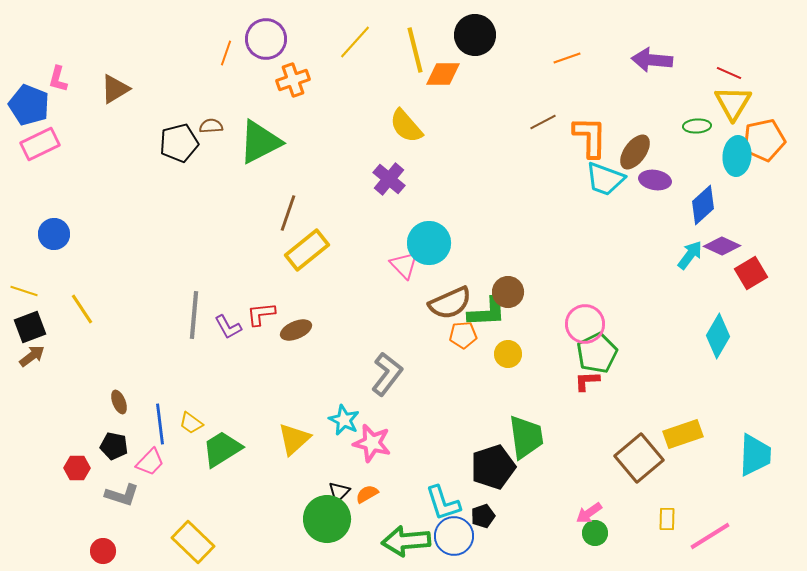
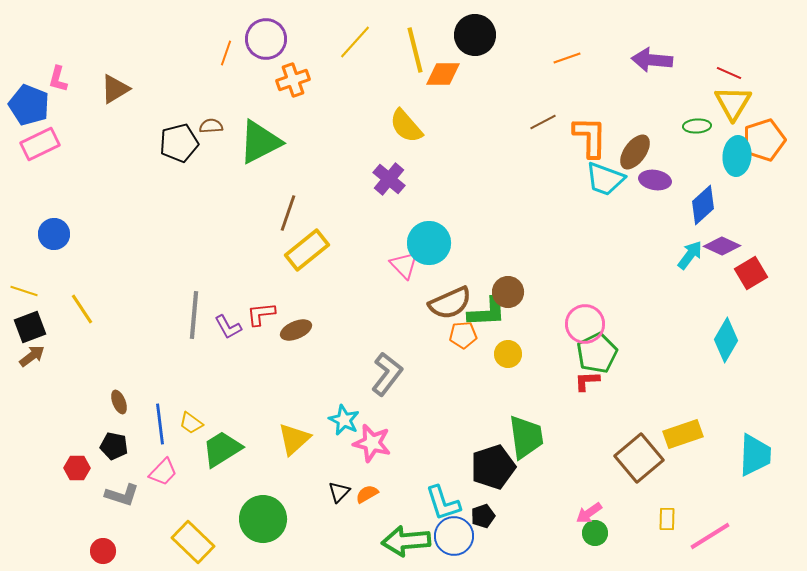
orange pentagon at (764, 140): rotated 6 degrees counterclockwise
cyan diamond at (718, 336): moved 8 px right, 4 px down
pink trapezoid at (150, 462): moved 13 px right, 10 px down
green circle at (327, 519): moved 64 px left
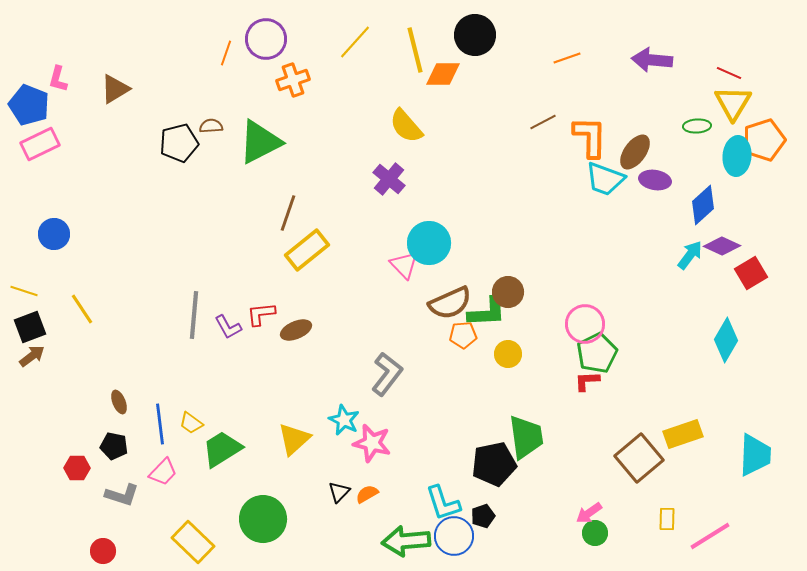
black pentagon at (493, 467): moved 1 px right, 3 px up; rotated 6 degrees clockwise
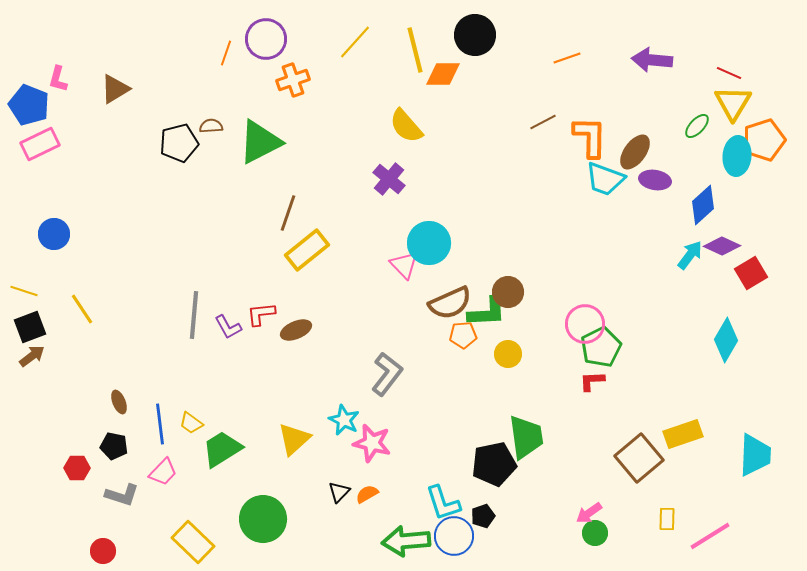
green ellipse at (697, 126): rotated 44 degrees counterclockwise
green pentagon at (597, 353): moved 4 px right, 6 px up
red L-shape at (587, 381): moved 5 px right
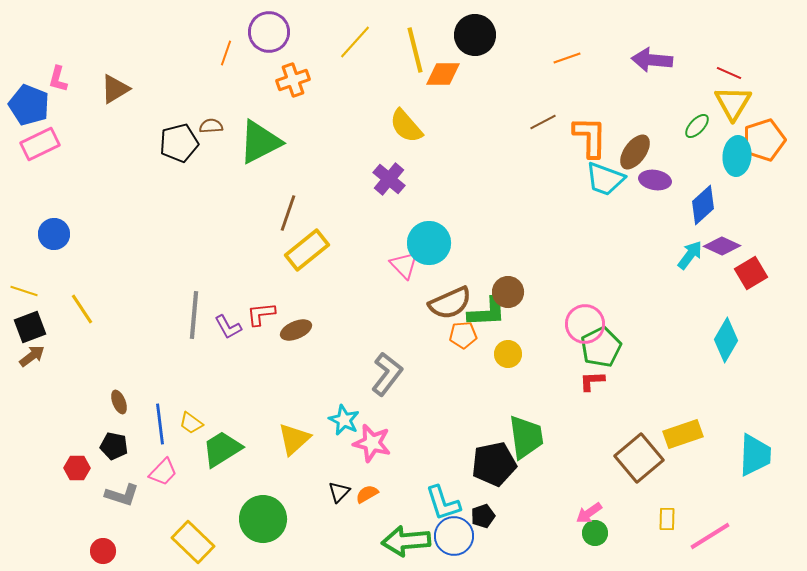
purple circle at (266, 39): moved 3 px right, 7 px up
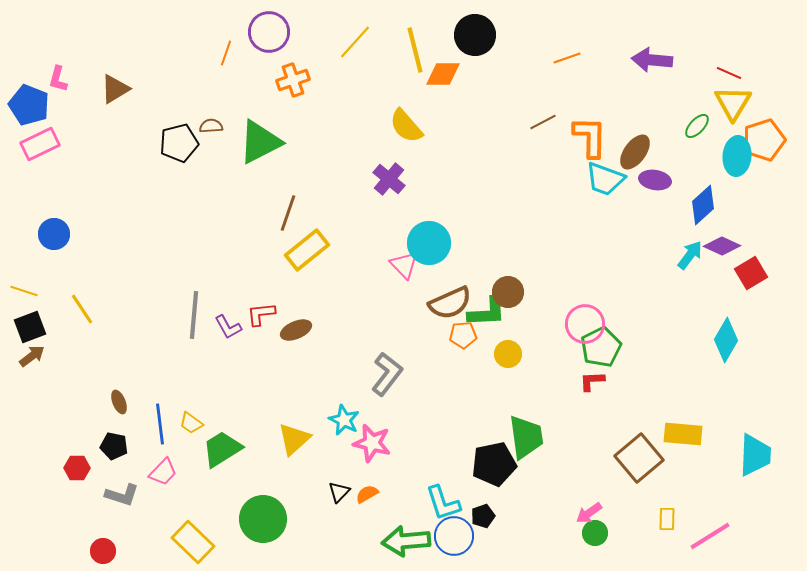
yellow rectangle at (683, 434): rotated 24 degrees clockwise
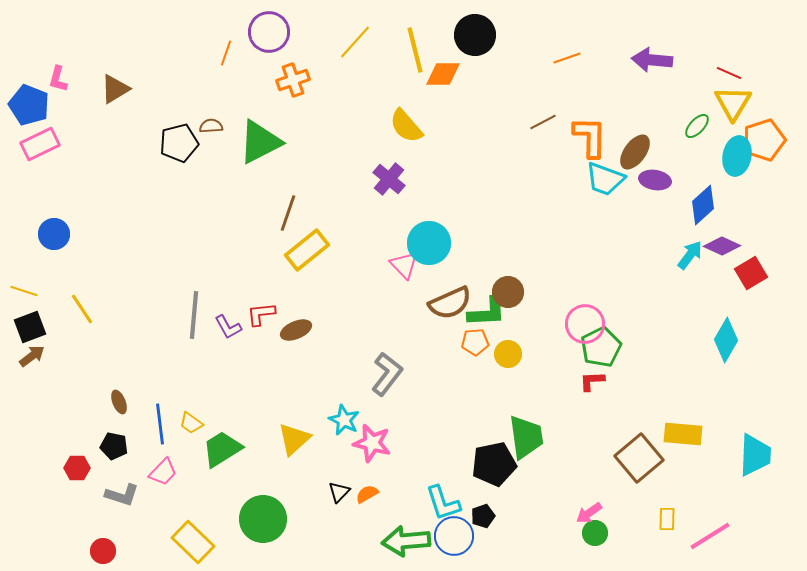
cyan ellipse at (737, 156): rotated 6 degrees clockwise
orange pentagon at (463, 335): moved 12 px right, 7 px down
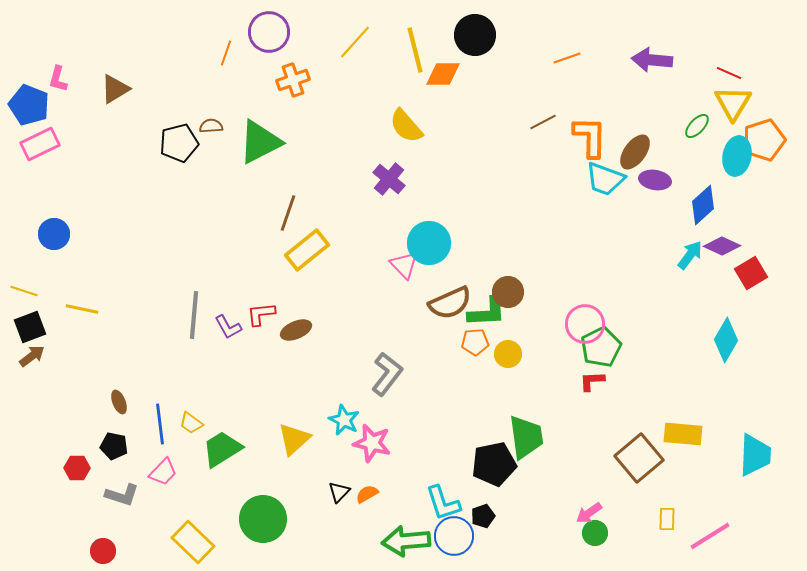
yellow line at (82, 309): rotated 44 degrees counterclockwise
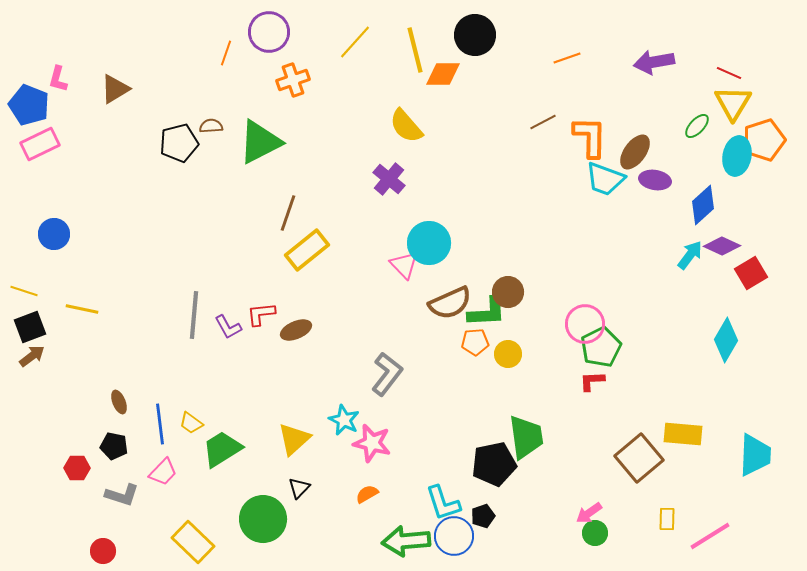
purple arrow at (652, 60): moved 2 px right, 2 px down; rotated 15 degrees counterclockwise
black triangle at (339, 492): moved 40 px left, 4 px up
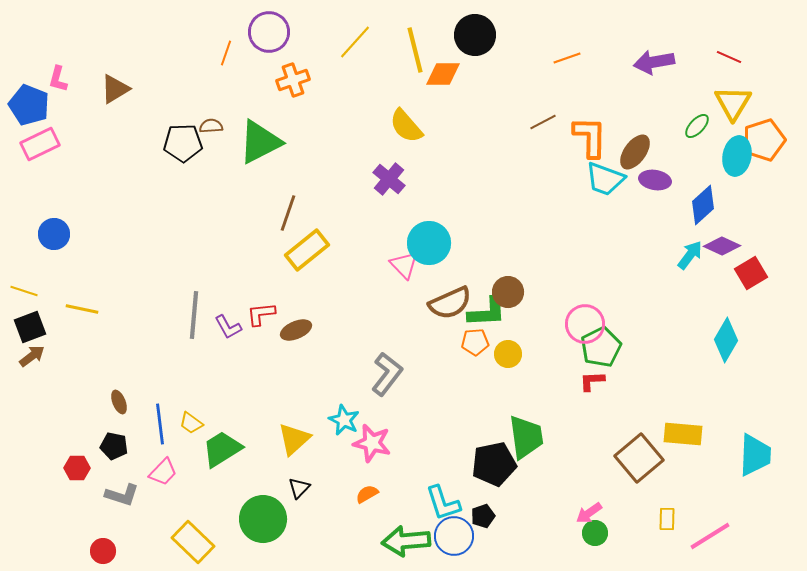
red line at (729, 73): moved 16 px up
black pentagon at (179, 143): moved 4 px right; rotated 12 degrees clockwise
